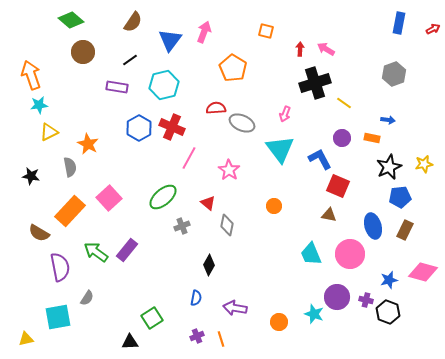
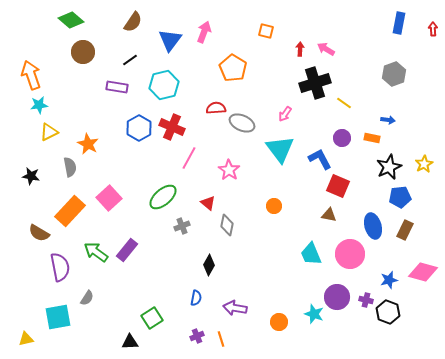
red arrow at (433, 29): rotated 64 degrees counterclockwise
pink arrow at (285, 114): rotated 14 degrees clockwise
yellow star at (424, 164): rotated 18 degrees counterclockwise
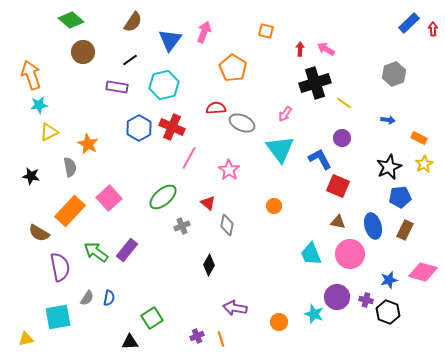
blue rectangle at (399, 23): moved 10 px right; rotated 35 degrees clockwise
orange rectangle at (372, 138): moved 47 px right; rotated 14 degrees clockwise
brown triangle at (329, 215): moved 9 px right, 7 px down
blue semicircle at (196, 298): moved 87 px left
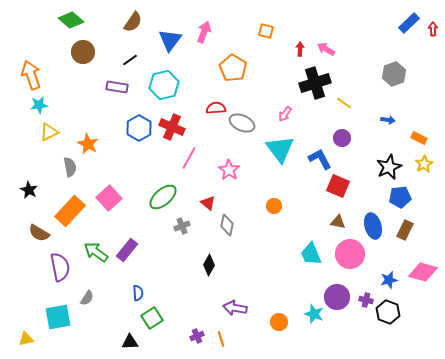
black star at (31, 176): moved 2 px left, 14 px down; rotated 18 degrees clockwise
blue semicircle at (109, 298): moved 29 px right, 5 px up; rotated 14 degrees counterclockwise
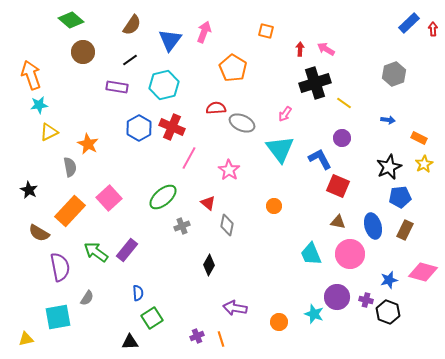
brown semicircle at (133, 22): moved 1 px left, 3 px down
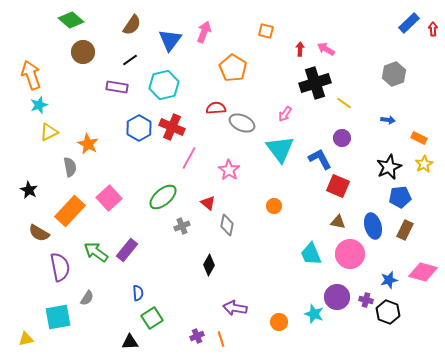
cyan star at (39, 105): rotated 12 degrees counterclockwise
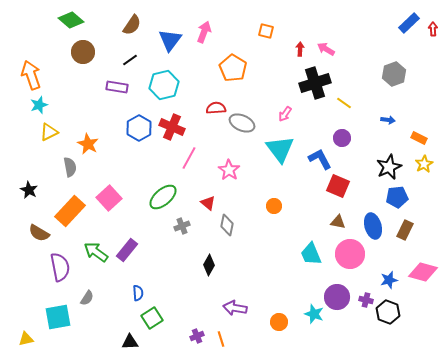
blue pentagon at (400, 197): moved 3 px left
